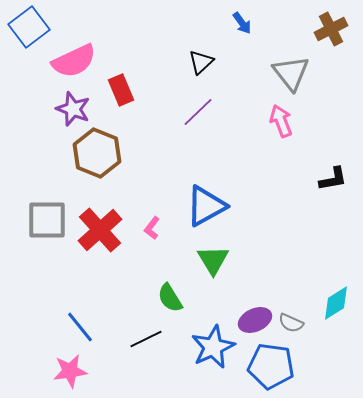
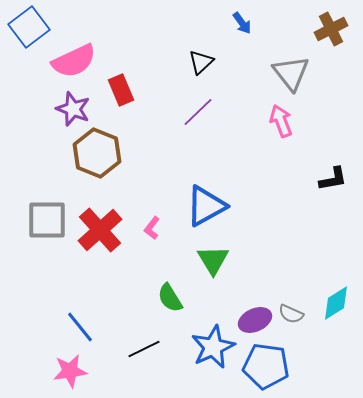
gray semicircle: moved 9 px up
black line: moved 2 px left, 10 px down
blue pentagon: moved 5 px left
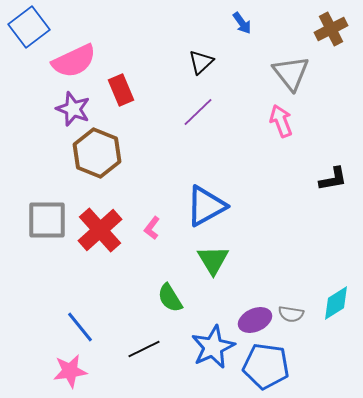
gray semicircle: rotated 15 degrees counterclockwise
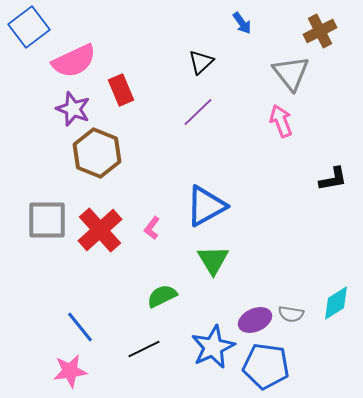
brown cross: moved 11 px left, 2 px down
green semicircle: moved 8 px left, 2 px up; rotated 96 degrees clockwise
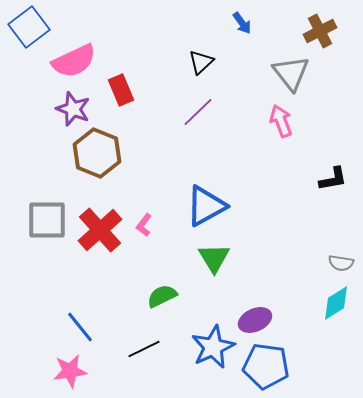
pink L-shape: moved 8 px left, 3 px up
green triangle: moved 1 px right, 2 px up
gray semicircle: moved 50 px right, 51 px up
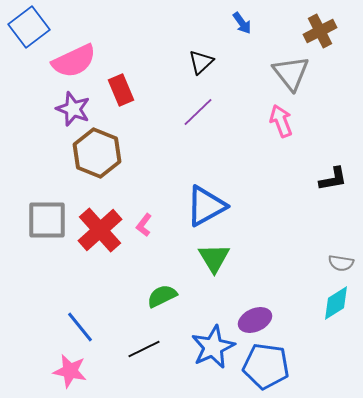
pink star: rotated 20 degrees clockwise
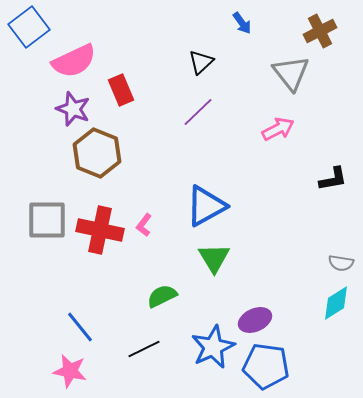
pink arrow: moved 3 px left, 8 px down; rotated 84 degrees clockwise
red cross: rotated 36 degrees counterclockwise
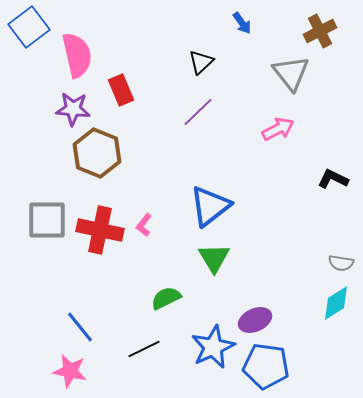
pink semicircle: moved 3 px right, 6 px up; rotated 78 degrees counterclockwise
purple star: rotated 16 degrees counterclockwise
black L-shape: rotated 144 degrees counterclockwise
blue triangle: moved 4 px right; rotated 9 degrees counterclockwise
green semicircle: moved 4 px right, 2 px down
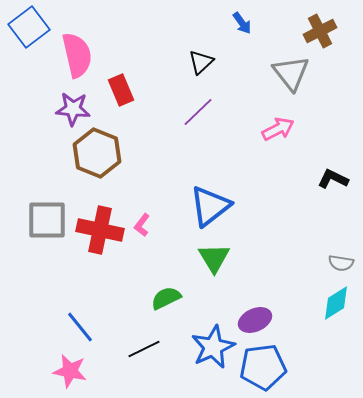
pink L-shape: moved 2 px left
blue pentagon: moved 3 px left, 1 px down; rotated 15 degrees counterclockwise
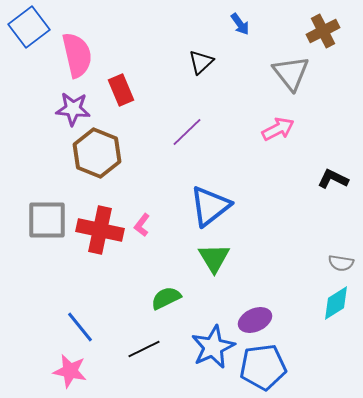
blue arrow: moved 2 px left, 1 px down
brown cross: moved 3 px right
purple line: moved 11 px left, 20 px down
